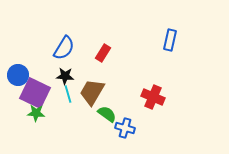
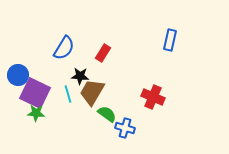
black star: moved 15 px right
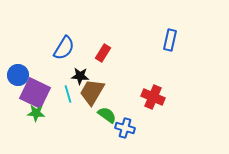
green semicircle: moved 1 px down
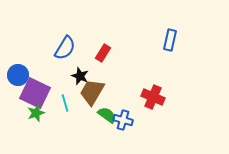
blue semicircle: moved 1 px right
black star: rotated 18 degrees clockwise
cyan line: moved 3 px left, 9 px down
green star: rotated 24 degrees counterclockwise
blue cross: moved 2 px left, 8 px up
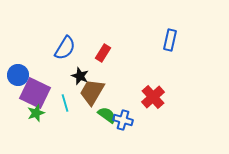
red cross: rotated 25 degrees clockwise
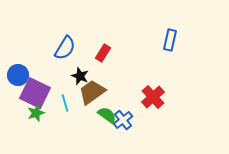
brown trapezoid: rotated 24 degrees clockwise
blue cross: rotated 36 degrees clockwise
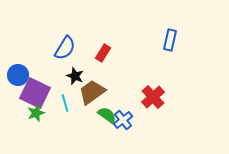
black star: moved 5 px left
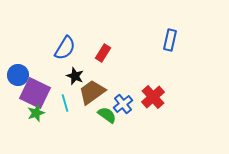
blue cross: moved 16 px up
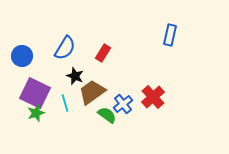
blue rectangle: moved 5 px up
blue circle: moved 4 px right, 19 px up
